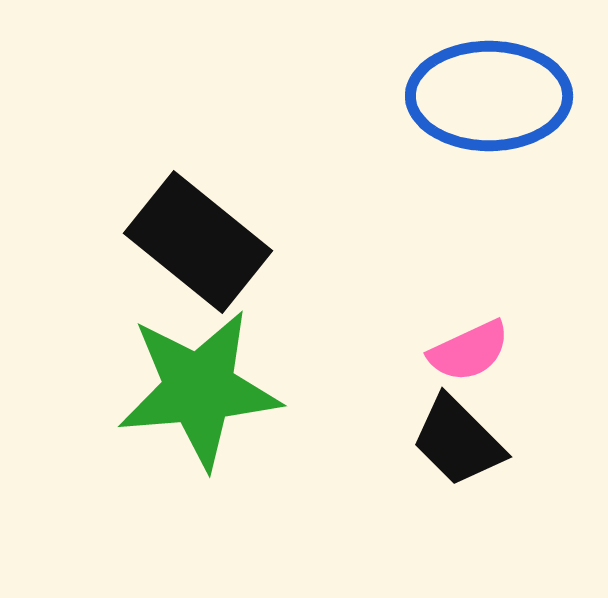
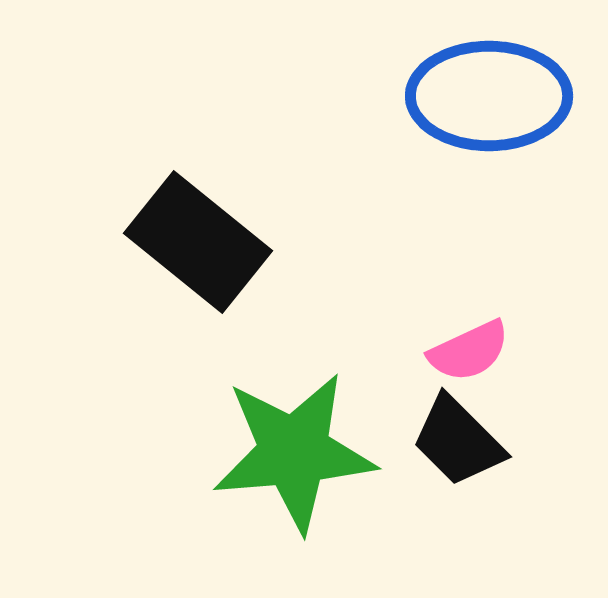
green star: moved 95 px right, 63 px down
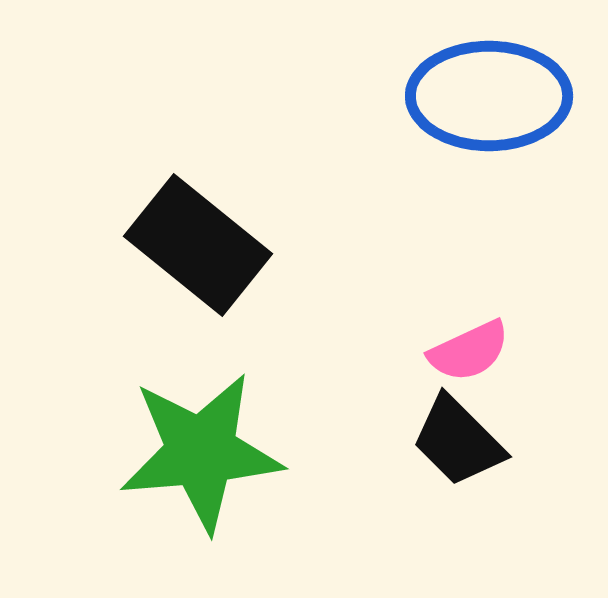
black rectangle: moved 3 px down
green star: moved 93 px left
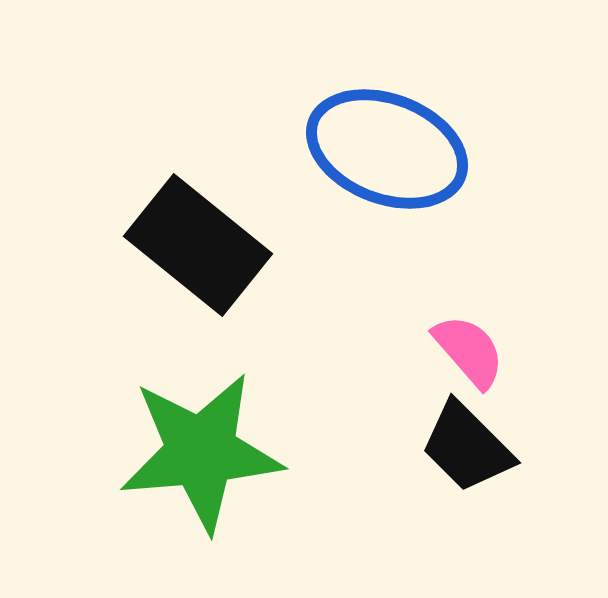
blue ellipse: moved 102 px left, 53 px down; rotated 21 degrees clockwise
pink semicircle: rotated 106 degrees counterclockwise
black trapezoid: moved 9 px right, 6 px down
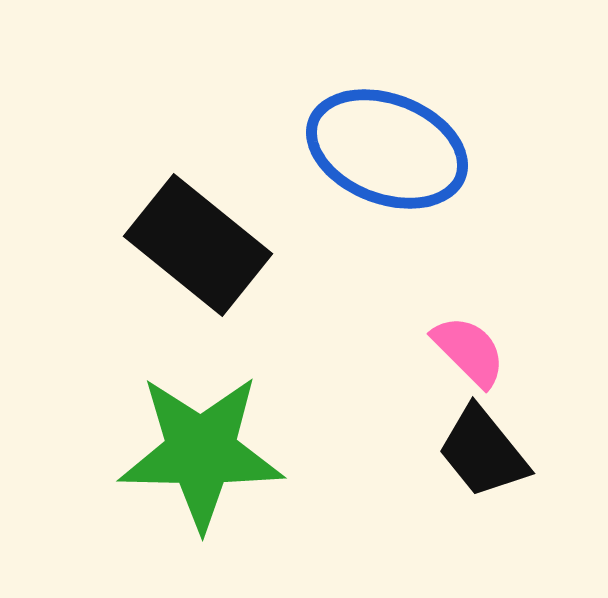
pink semicircle: rotated 4 degrees counterclockwise
black trapezoid: moved 16 px right, 5 px down; rotated 6 degrees clockwise
green star: rotated 6 degrees clockwise
